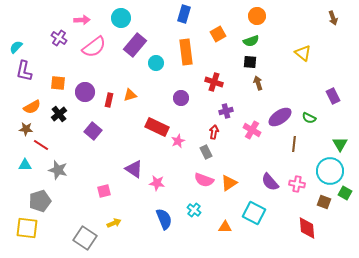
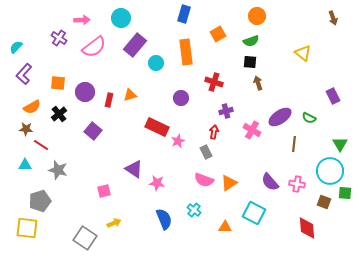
purple L-shape at (24, 71): moved 3 px down; rotated 30 degrees clockwise
green square at (345, 193): rotated 24 degrees counterclockwise
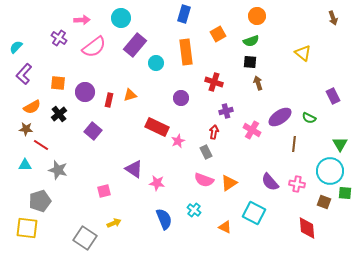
orange triangle at (225, 227): rotated 24 degrees clockwise
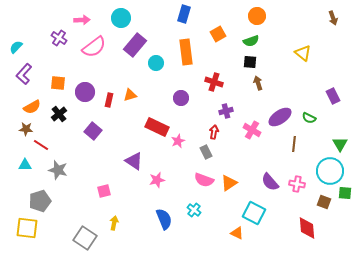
purple triangle at (134, 169): moved 8 px up
pink star at (157, 183): moved 3 px up; rotated 21 degrees counterclockwise
yellow arrow at (114, 223): rotated 56 degrees counterclockwise
orange triangle at (225, 227): moved 12 px right, 6 px down
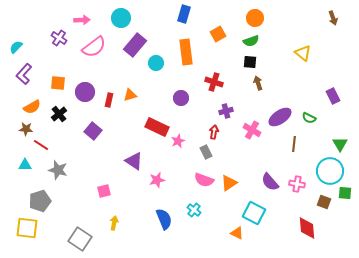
orange circle at (257, 16): moved 2 px left, 2 px down
gray square at (85, 238): moved 5 px left, 1 px down
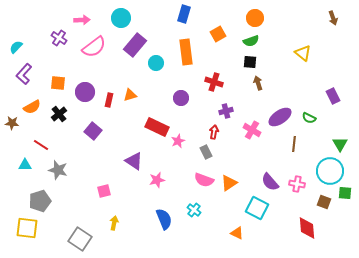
brown star at (26, 129): moved 14 px left, 6 px up
cyan square at (254, 213): moved 3 px right, 5 px up
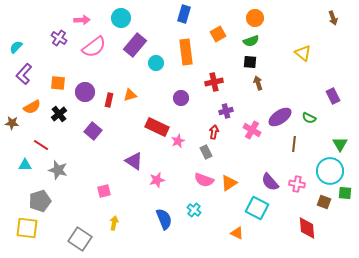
red cross at (214, 82): rotated 30 degrees counterclockwise
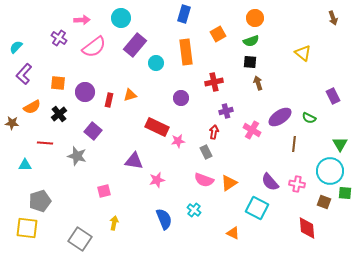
pink star at (178, 141): rotated 16 degrees clockwise
red line at (41, 145): moved 4 px right, 2 px up; rotated 28 degrees counterclockwise
purple triangle at (134, 161): rotated 24 degrees counterclockwise
gray star at (58, 170): moved 19 px right, 14 px up
orange triangle at (237, 233): moved 4 px left
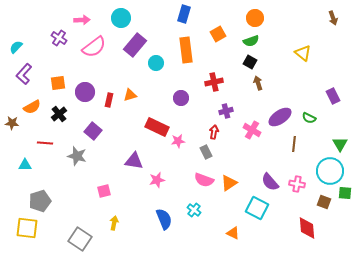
orange rectangle at (186, 52): moved 2 px up
black square at (250, 62): rotated 24 degrees clockwise
orange square at (58, 83): rotated 14 degrees counterclockwise
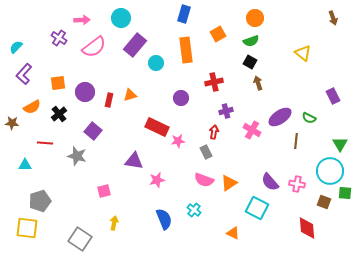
brown line at (294, 144): moved 2 px right, 3 px up
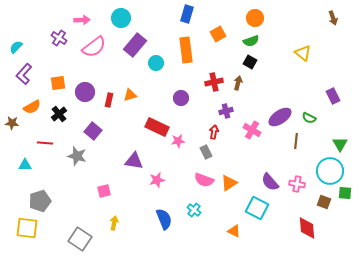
blue rectangle at (184, 14): moved 3 px right
brown arrow at (258, 83): moved 20 px left; rotated 32 degrees clockwise
orange triangle at (233, 233): moved 1 px right, 2 px up
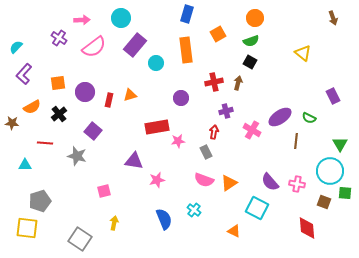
red rectangle at (157, 127): rotated 35 degrees counterclockwise
